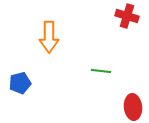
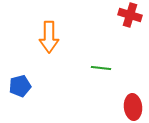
red cross: moved 3 px right, 1 px up
green line: moved 3 px up
blue pentagon: moved 3 px down
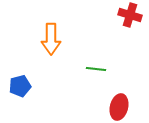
orange arrow: moved 2 px right, 2 px down
green line: moved 5 px left, 1 px down
red ellipse: moved 14 px left; rotated 20 degrees clockwise
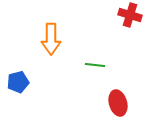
green line: moved 1 px left, 4 px up
blue pentagon: moved 2 px left, 4 px up
red ellipse: moved 1 px left, 4 px up; rotated 30 degrees counterclockwise
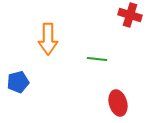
orange arrow: moved 3 px left
green line: moved 2 px right, 6 px up
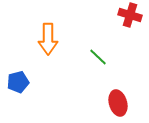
green line: moved 1 px right, 2 px up; rotated 36 degrees clockwise
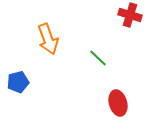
orange arrow: rotated 20 degrees counterclockwise
green line: moved 1 px down
